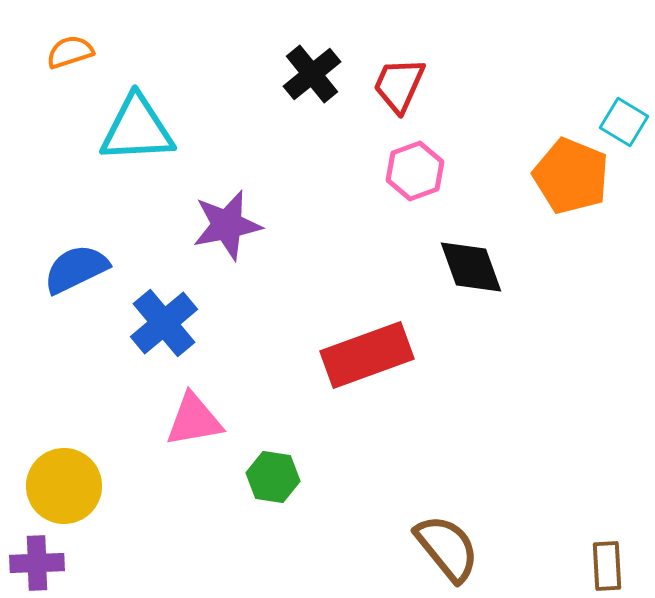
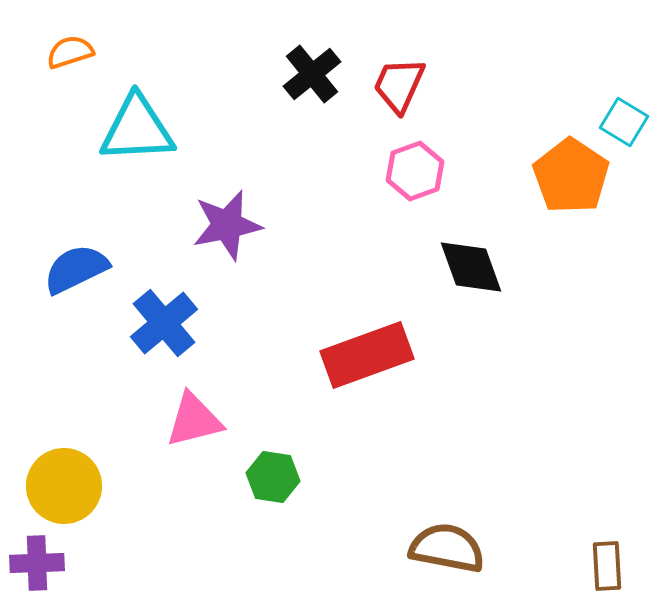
orange pentagon: rotated 12 degrees clockwise
pink triangle: rotated 4 degrees counterclockwise
brown semicircle: rotated 40 degrees counterclockwise
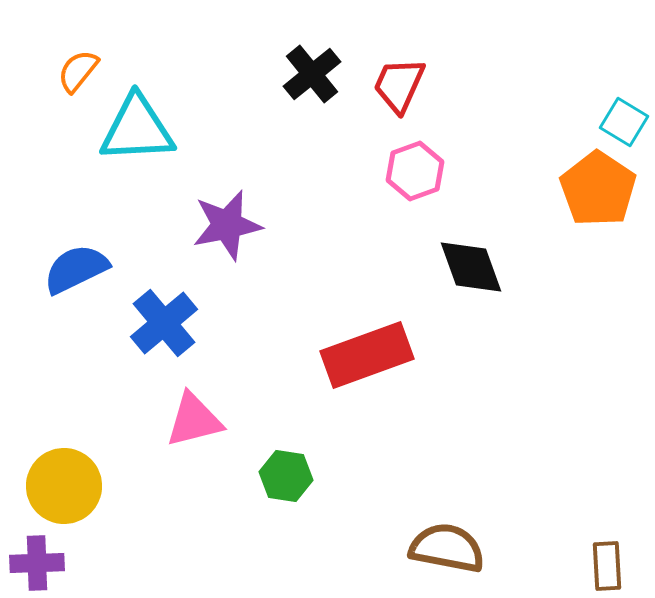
orange semicircle: moved 8 px right, 19 px down; rotated 33 degrees counterclockwise
orange pentagon: moved 27 px right, 13 px down
green hexagon: moved 13 px right, 1 px up
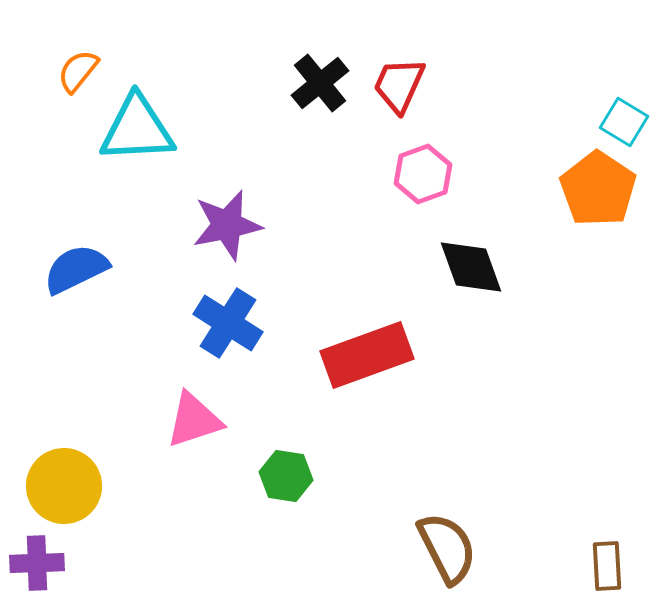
black cross: moved 8 px right, 9 px down
pink hexagon: moved 8 px right, 3 px down
blue cross: moved 64 px right; rotated 18 degrees counterclockwise
pink triangle: rotated 4 degrees counterclockwise
brown semicircle: rotated 52 degrees clockwise
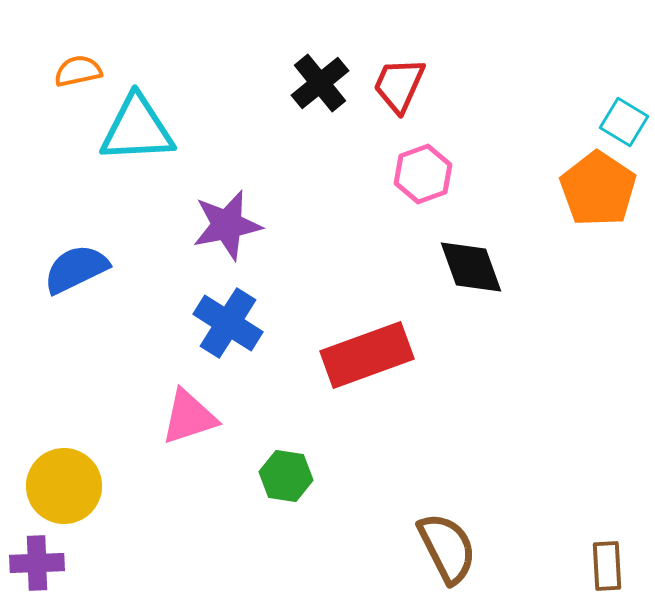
orange semicircle: rotated 39 degrees clockwise
pink triangle: moved 5 px left, 3 px up
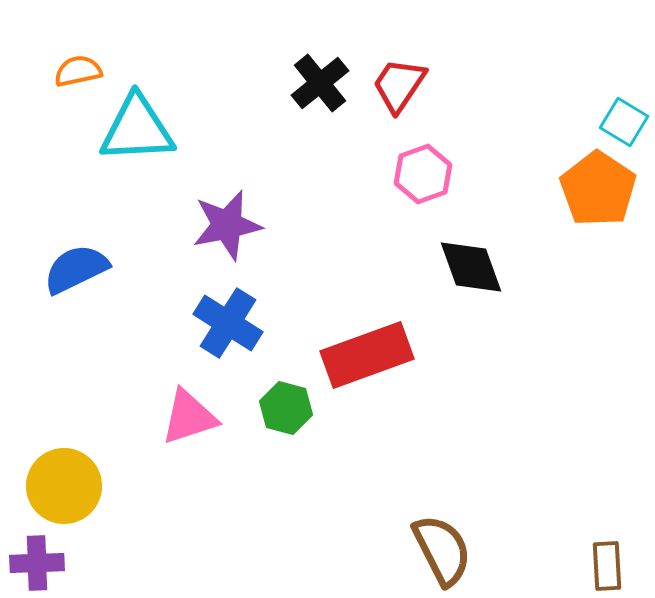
red trapezoid: rotated 10 degrees clockwise
green hexagon: moved 68 px up; rotated 6 degrees clockwise
brown semicircle: moved 5 px left, 2 px down
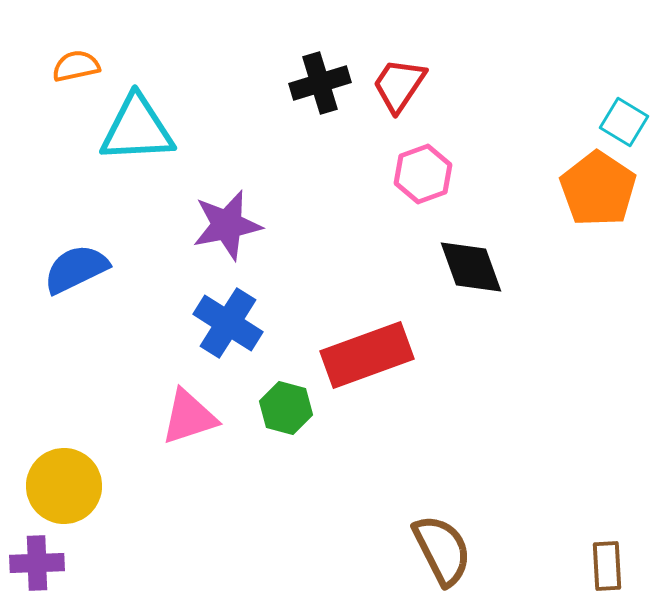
orange semicircle: moved 2 px left, 5 px up
black cross: rotated 22 degrees clockwise
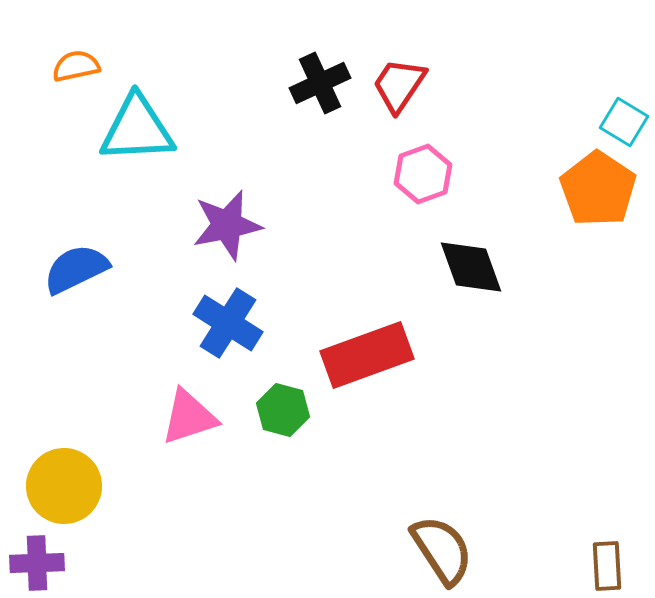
black cross: rotated 8 degrees counterclockwise
green hexagon: moved 3 px left, 2 px down
brown semicircle: rotated 6 degrees counterclockwise
